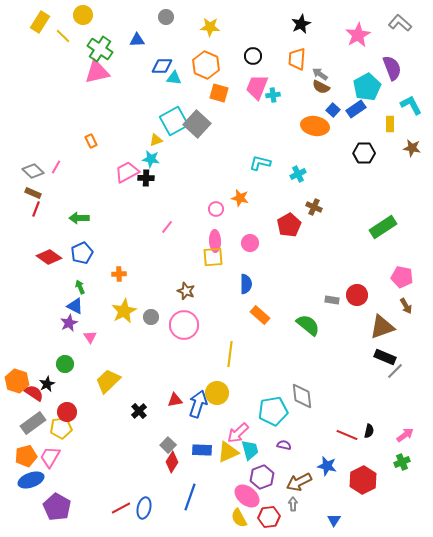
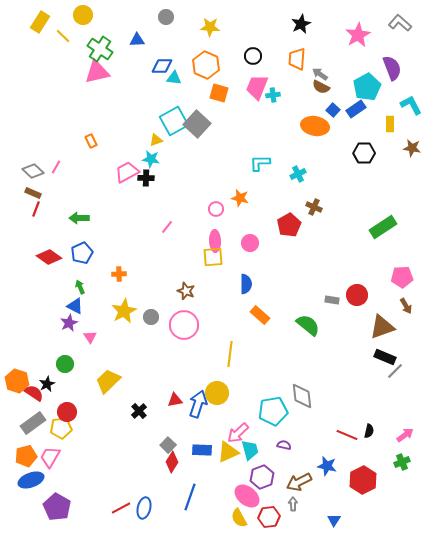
cyan L-shape at (260, 163): rotated 15 degrees counterclockwise
pink pentagon at (402, 277): rotated 15 degrees counterclockwise
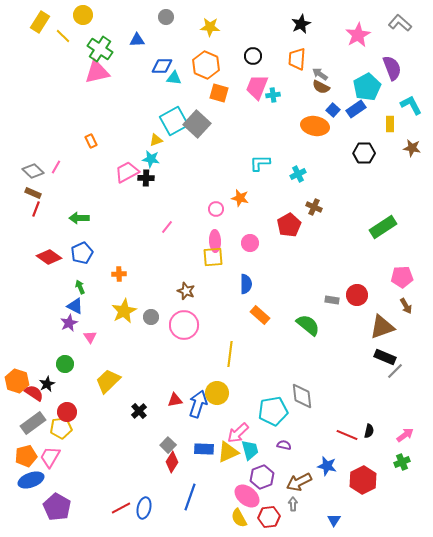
blue rectangle at (202, 450): moved 2 px right, 1 px up
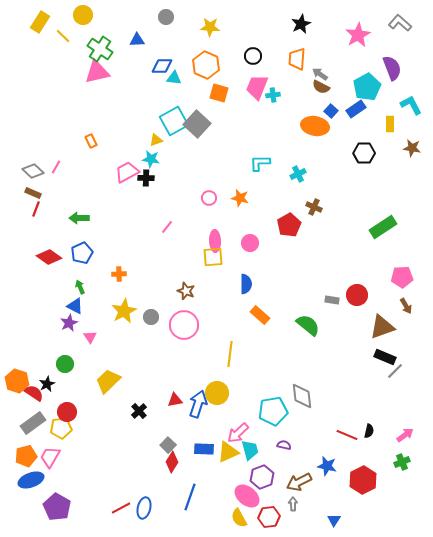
blue square at (333, 110): moved 2 px left, 1 px down
pink circle at (216, 209): moved 7 px left, 11 px up
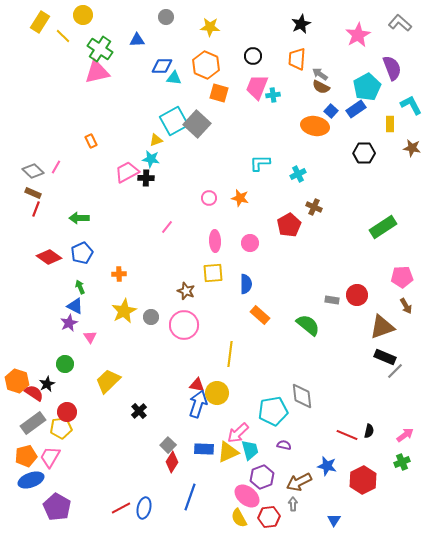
yellow square at (213, 257): moved 16 px down
red triangle at (175, 400): moved 22 px right, 15 px up; rotated 21 degrees clockwise
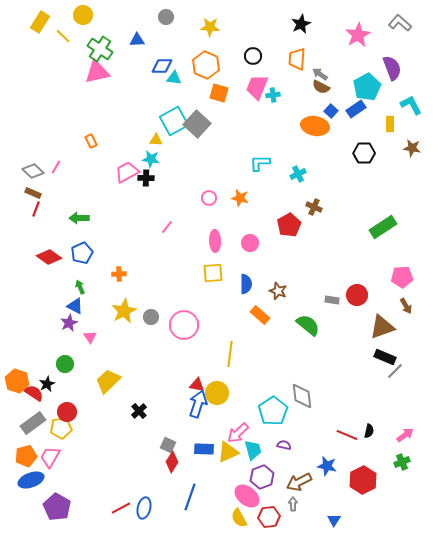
yellow triangle at (156, 140): rotated 24 degrees clockwise
brown star at (186, 291): moved 92 px right
cyan pentagon at (273, 411): rotated 24 degrees counterclockwise
gray square at (168, 445): rotated 21 degrees counterclockwise
cyan trapezoid at (250, 450): moved 3 px right
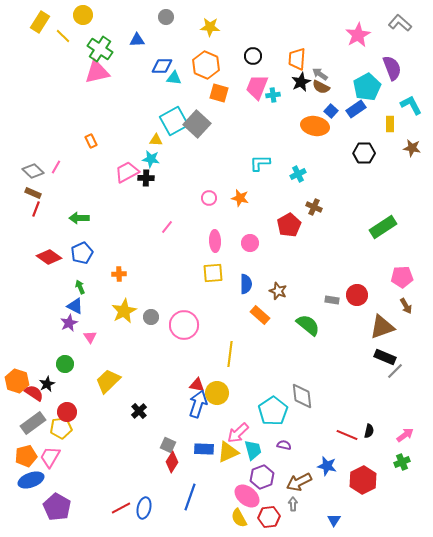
black star at (301, 24): moved 58 px down
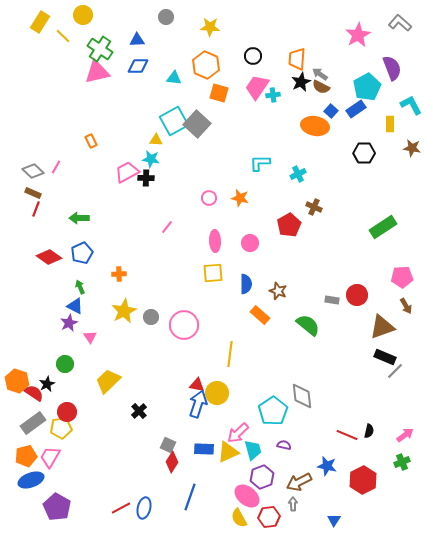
blue diamond at (162, 66): moved 24 px left
pink trapezoid at (257, 87): rotated 12 degrees clockwise
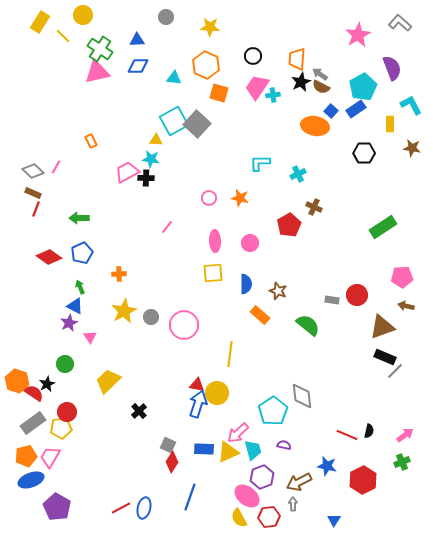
cyan pentagon at (367, 87): moved 4 px left
brown arrow at (406, 306): rotated 133 degrees clockwise
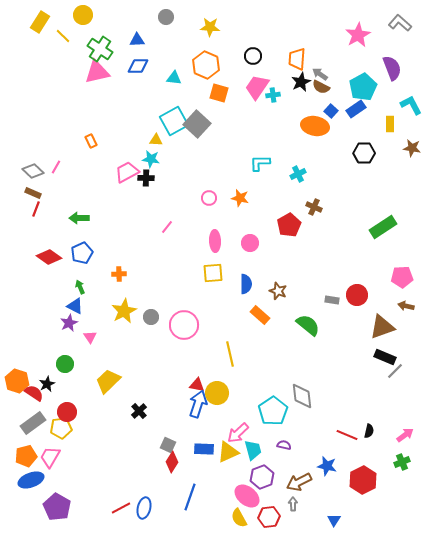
yellow line at (230, 354): rotated 20 degrees counterclockwise
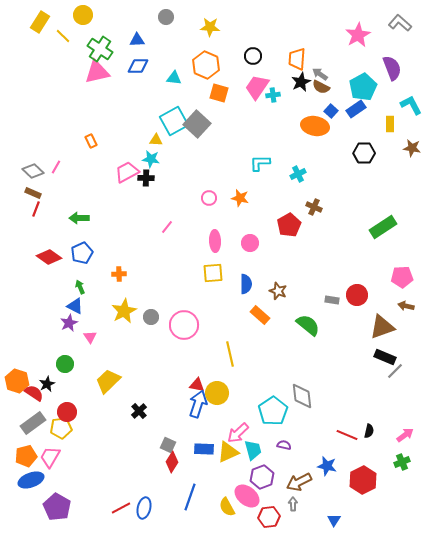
yellow semicircle at (239, 518): moved 12 px left, 11 px up
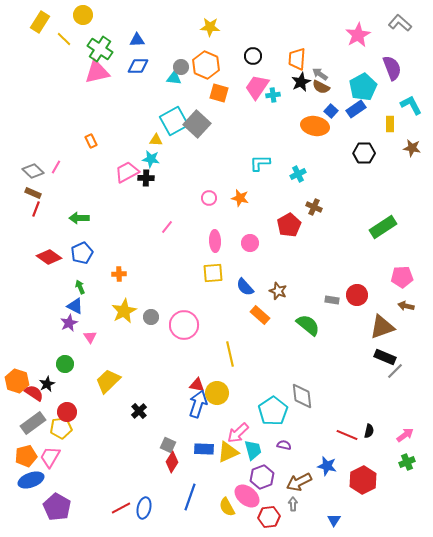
gray circle at (166, 17): moved 15 px right, 50 px down
yellow line at (63, 36): moved 1 px right, 3 px down
blue semicircle at (246, 284): moved 1 px left, 3 px down; rotated 138 degrees clockwise
green cross at (402, 462): moved 5 px right
